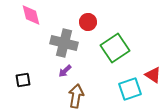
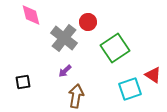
gray cross: moved 5 px up; rotated 24 degrees clockwise
black square: moved 2 px down
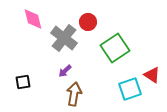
pink diamond: moved 2 px right, 4 px down
red triangle: moved 1 px left
brown arrow: moved 2 px left, 2 px up
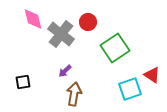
gray cross: moved 3 px left, 4 px up
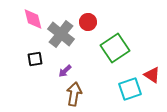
black square: moved 12 px right, 23 px up
